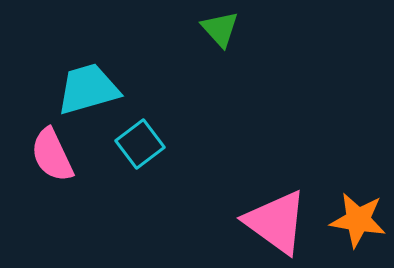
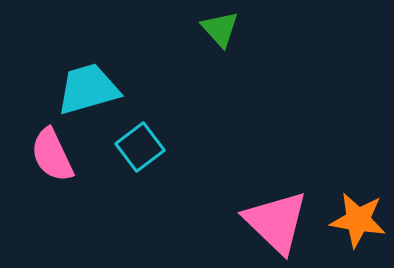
cyan square: moved 3 px down
pink triangle: rotated 8 degrees clockwise
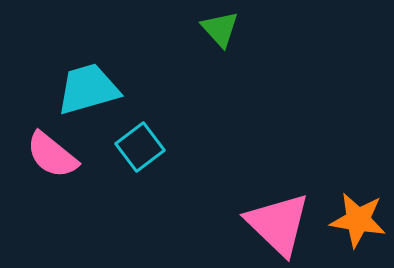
pink semicircle: rotated 26 degrees counterclockwise
pink triangle: moved 2 px right, 2 px down
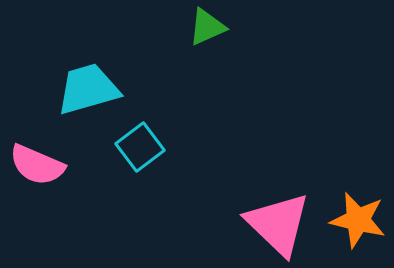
green triangle: moved 13 px left, 2 px up; rotated 48 degrees clockwise
pink semicircle: moved 15 px left, 10 px down; rotated 16 degrees counterclockwise
orange star: rotated 4 degrees clockwise
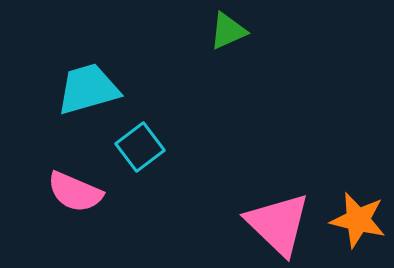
green triangle: moved 21 px right, 4 px down
pink semicircle: moved 38 px right, 27 px down
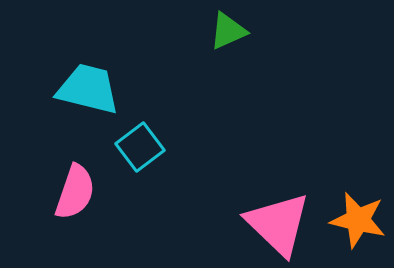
cyan trapezoid: rotated 30 degrees clockwise
pink semicircle: rotated 94 degrees counterclockwise
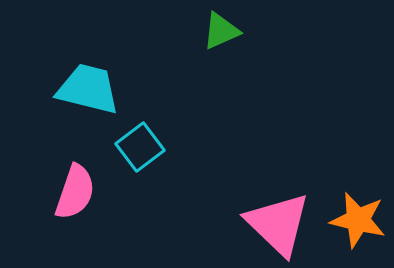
green triangle: moved 7 px left
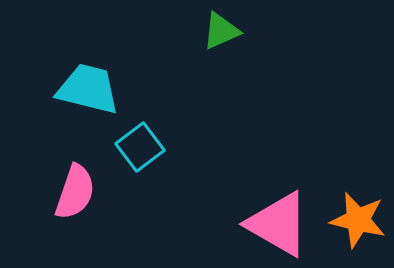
pink triangle: rotated 14 degrees counterclockwise
